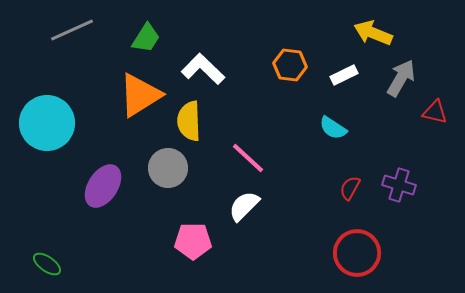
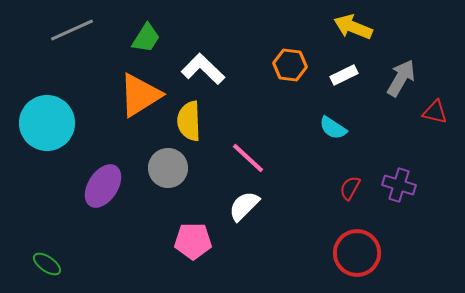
yellow arrow: moved 20 px left, 6 px up
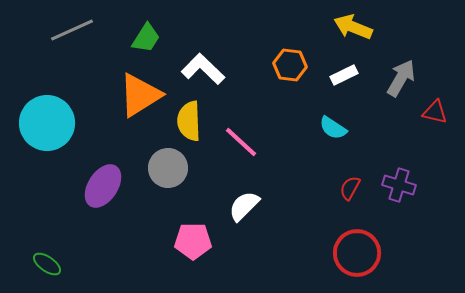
pink line: moved 7 px left, 16 px up
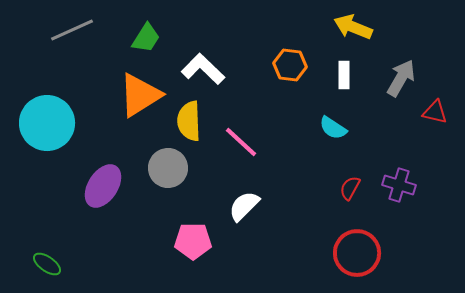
white rectangle: rotated 64 degrees counterclockwise
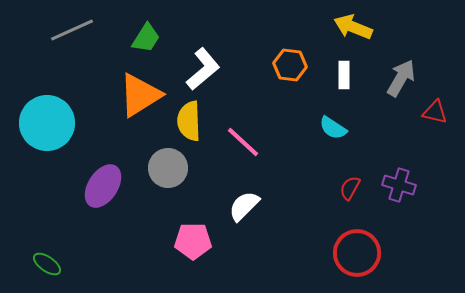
white L-shape: rotated 96 degrees clockwise
pink line: moved 2 px right
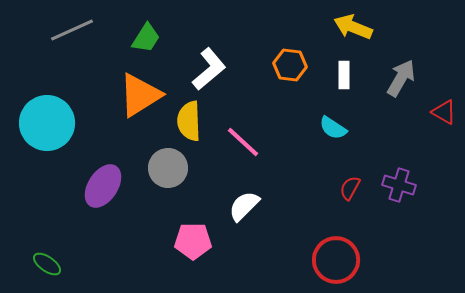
white L-shape: moved 6 px right
red triangle: moved 9 px right; rotated 16 degrees clockwise
red circle: moved 21 px left, 7 px down
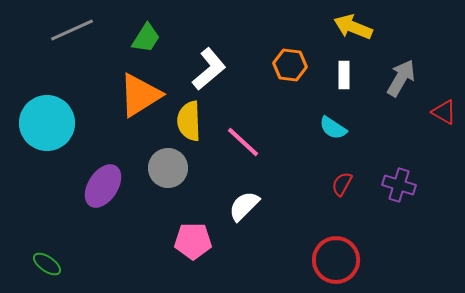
red semicircle: moved 8 px left, 4 px up
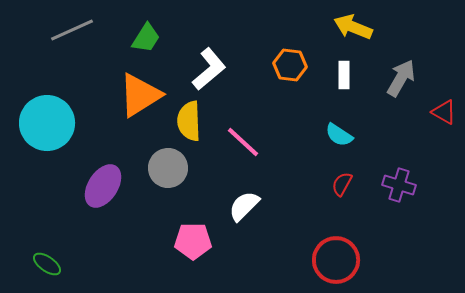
cyan semicircle: moved 6 px right, 7 px down
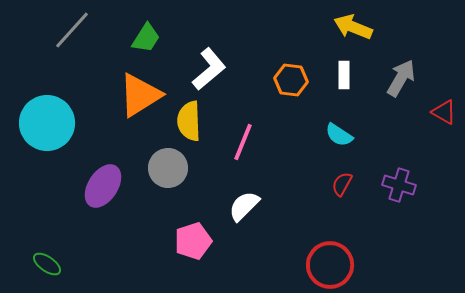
gray line: rotated 24 degrees counterclockwise
orange hexagon: moved 1 px right, 15 px down
pink line: rotated 69 degrees clockwise
pink pentagon: rotated 18 degrees counterclockwise
red circle: moved 6 px left, 5 px down
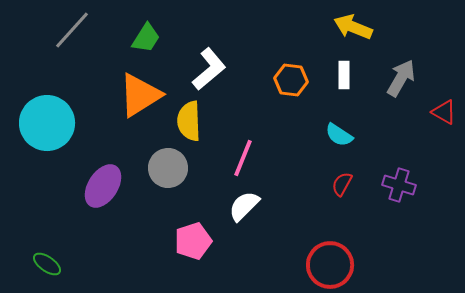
pink line: moved 16 px down
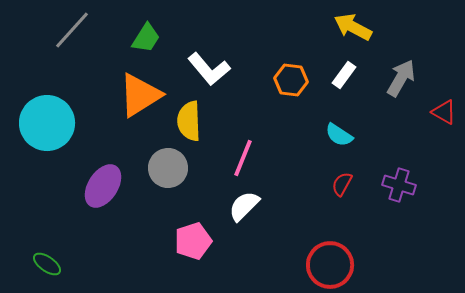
yellow arrow: rotated 6 degrees clockwise
white L-shape: rotated 90 degrees clockwise
white rectangle: rotated 36 degrees clockwise
